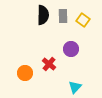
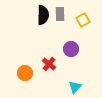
gray rectangle: moved 3 px left, 2 px up
yellow square: rotated 24 degrees clockwise
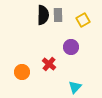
gray rectangle: moved 2 px left, 1 px down
purple circle: moved 2 px up
orange circle: moved 3 px left, 1 px up
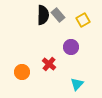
gray rectangle: rotated 40 degrees counterclockwise
cyan triangle: moved 2 px right, 3 px up
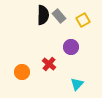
gray rectangle: moved 1 px right, 1 px down
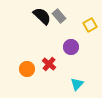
black semicircle: moved 1 px left, 1 px down; rotated 48 degrees counterclockwise
yellow square: moved 7 px right, 5 px down
orange circle: moved 5 px right, 3 px up
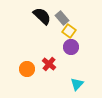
gray rectangle: moved 3 px right, 2 px down
yellow square: moved 21 px left, 6 px down; rotated 24 degrees counterclockwise
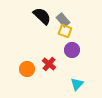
gray rectangle: moved 1 px right, 2 px down
yellow square: moved 4 px left; rotated 16 degrees counterclockwise
purple circle: moved 1 px right, 3 px down
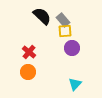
yellow square: rotated 24 degrees counterclockwise
purple circle: moved 2 px up
red cross: moved 20 px left, 12 px up
orange circle: moved 1 px right, 3 px down
cyan triangle: moved 2 px left
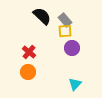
gray rectangle: moved 2 px right
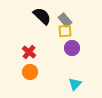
orange circle: moved 2 px right
